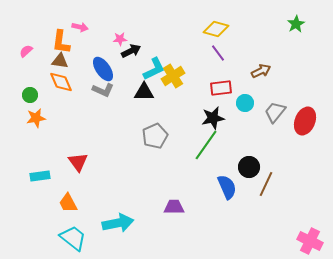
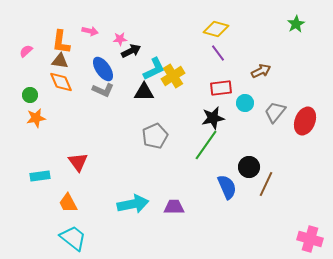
pink arrow: moved 10 px right, 4 px down
cyan arrow: moved 15 px right, 19 px up
pink cross: moved 2 px up; rotated 10 degrees counterclockwise
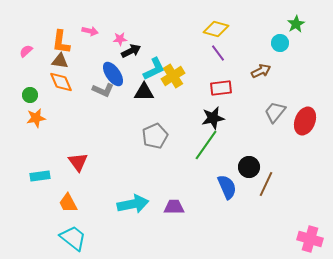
blue ellipse: moved 10 px right, 5 px down
cyan circle: moved 35 px right, 60 px up
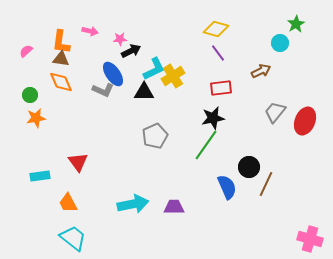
brown triangle: moved 1 px right, 2 px up
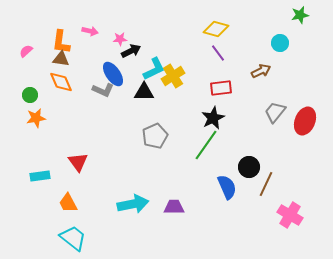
green star: moved 4 px right, 9 px up; rotated 18 degrees clockwise
black star: rotated 15 degrees counterclockwise
pink cross: moved 20 px left, 24 px up; rotated 15 degrees clockwise
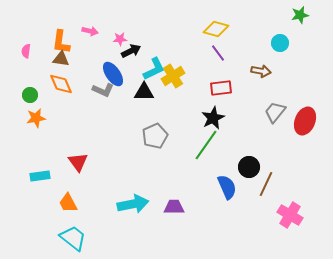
pink semicircle: rotated 40 degrees counterclockwise
brown arrow: rotated 36 degrees clockwise
orange diamond: moved 2 px down
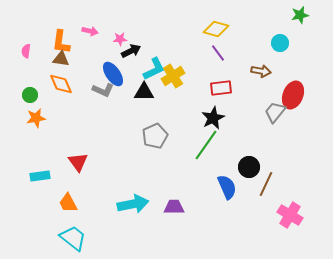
red ellipse: moved 12 px left, 26 px up
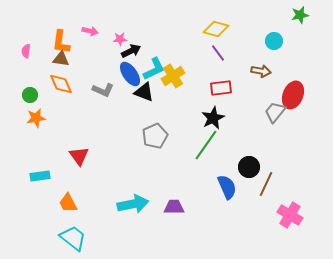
cyan circle: moved 6 px left, 2 px up
blue ellipse: moved 17 px right
black triangle: rotated 20 degrees clockwise
red triangle: moved 1 px right, 6 px up
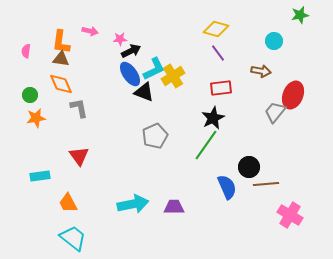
gray L-shape: moved 24 px left, 18 px down; rotated 125 degrees counterclockwise
brown line: rotated 60 degrees clockwise
